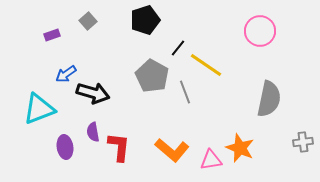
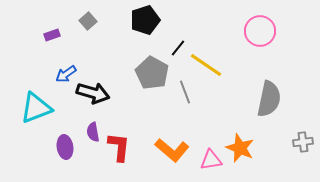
gray pentagon: moved 3 px up
cyan triangle: moved 3 px left, 1 px up
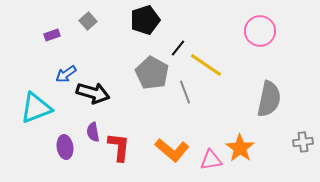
orange star: rotated 12 degrees clockwise
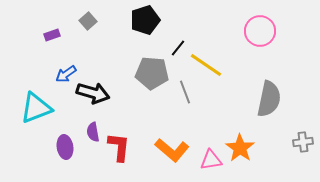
gray pentagon: rotated 24 degrees counterclockwise
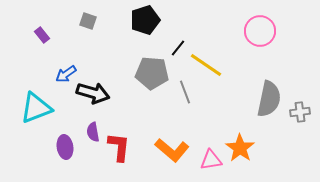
gray square: rotated 30 degrees counterclockwise
purple rectangle: moved 10 px left; rotated 70 degrees clockwise
gray cross: moved 3 px left, 30 px up
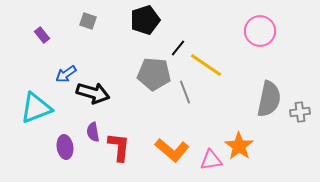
gray pentagon: moved 2 px right, 1 px down
orange star: moved 1 px left, 2 px up
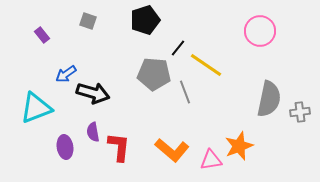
orange star: rotated 16 degrees clockwise
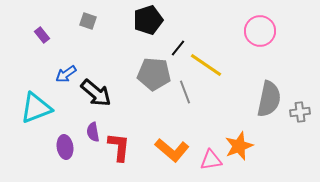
black pentagon: moved 3 px right
black arrow: moved 3 px right; rotated 24 degrees clockwise
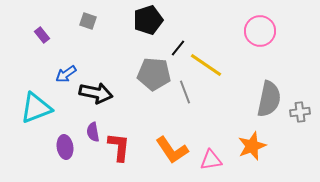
black arrow: rotated 28 degrees counterclockwise
orange star: moved 13 px right
orange L-shape: rotated 16 degrees clockwise
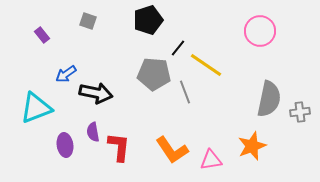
purple ellipse: moved 2 px up
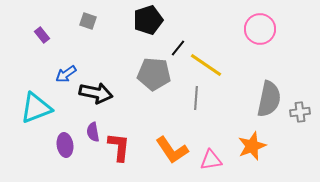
pink circle: moved 2 px up
gray line: moved 11 px right, 6 px down; rotated 25 degrees clockwise
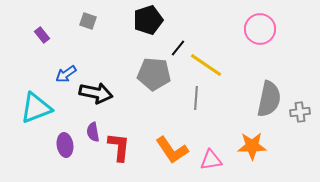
orange star: rotated 20 degrees clockwise
